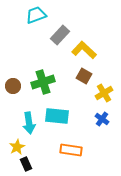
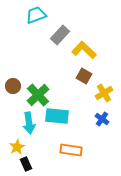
green cross: moved 5 px left, 13 px down; rotated 25 degrees counterclockwise
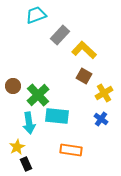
blue cross: moved 1 px left
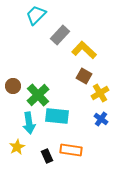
cyan trapezoid: rotated 25 degrees counterclockwise
yellow cross: moved 4 px left
black rectangle: moved 21 px right, 8 px up
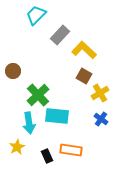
brown circle: moved 15 px up
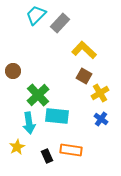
gray rectangle: moved 12 px up
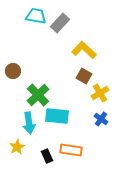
cyan trapezoid: moved 1 px down; rotated 55 degrees clockwise
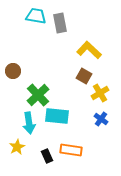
gray rectangle: rotated 54 degrees counterclockwise
yellow L-shape: moved 5 px right
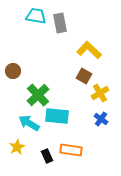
cyan arrow: rotated 130 degrees clockwise
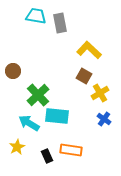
blue cross: moved 3 px right
